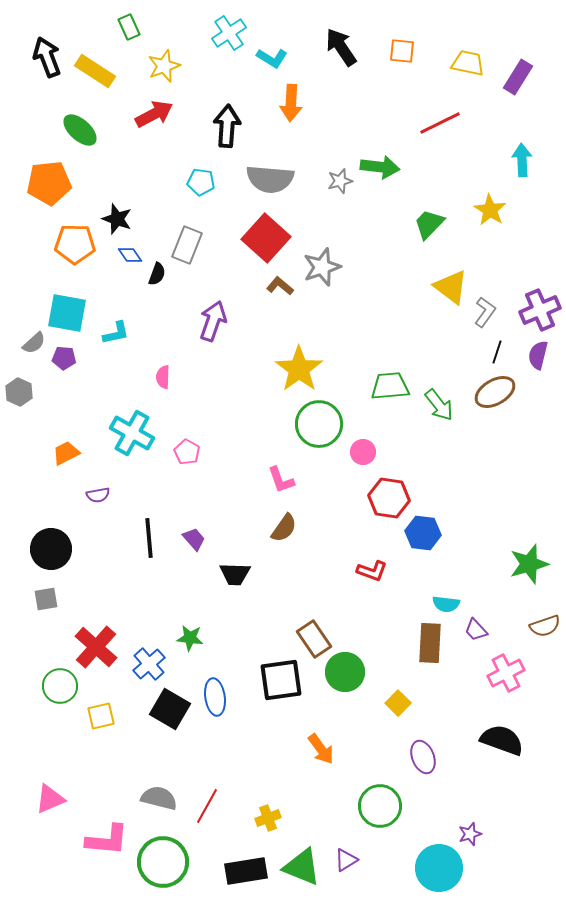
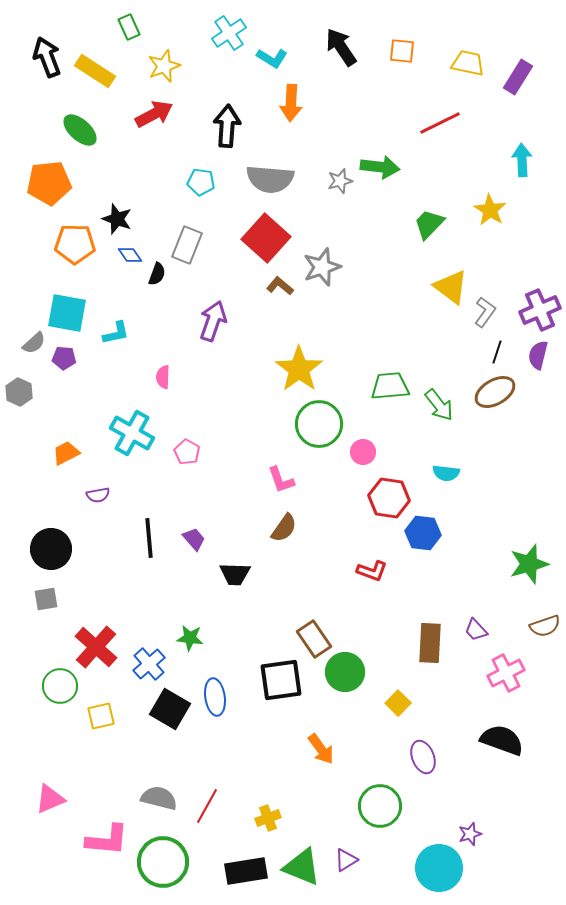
cyan semicircle at (446, 604): moved 131 px up
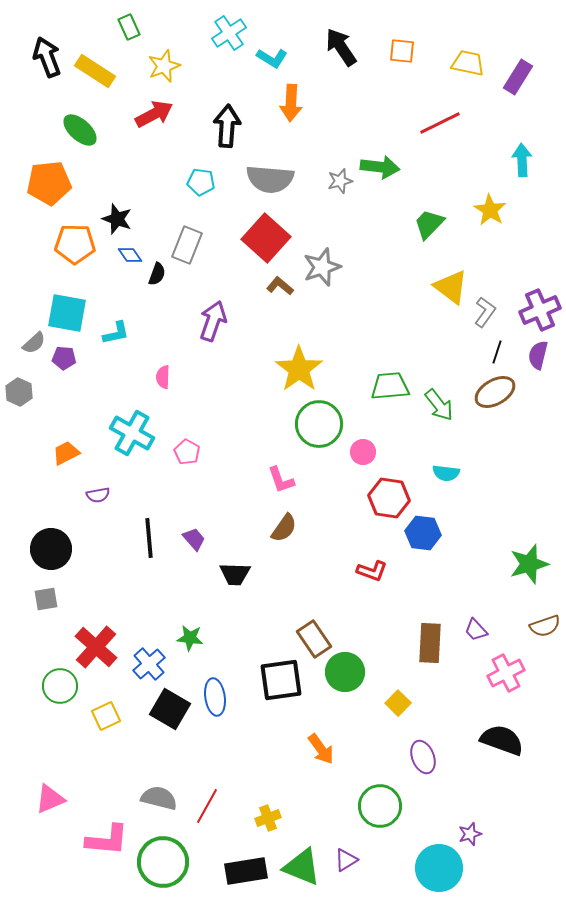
yellow square at (101, 716): moved 5 px right; rotated 12 degrees counterclockwise
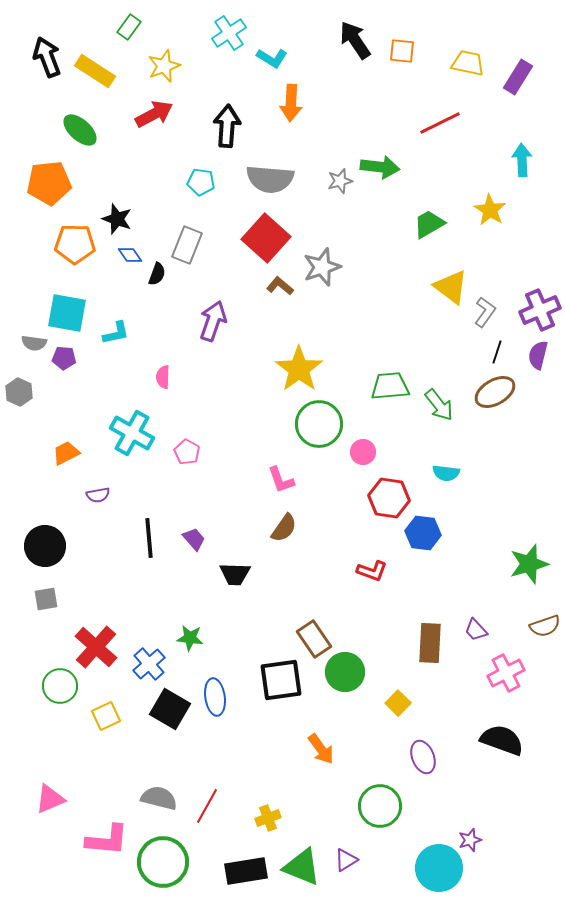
green rectangle at (129, 27): rotated 60 degrees clockwise
black arrow at (341, 47): moved 14 px right, 7 px up
green trapezoid at (429, 224): rotated 16 degrees clockwise
gray semicircle at (34, 343): rotated 50 degrees clockwise
black circle at (51, 549): moved 6 px left, 3 px up
purple star at (470, 834): moved 6 px down
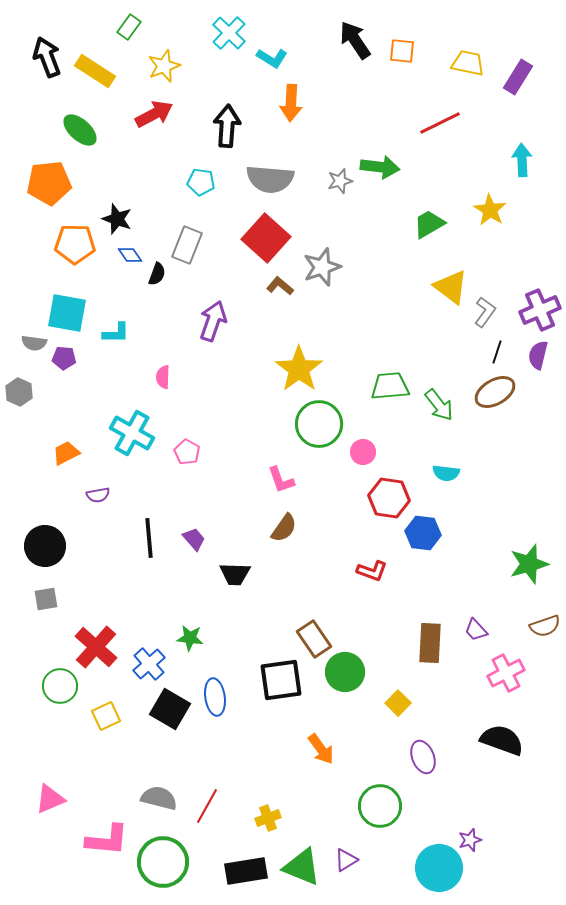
cyan cross at (229, 33): rotated 12 degrees counterclockwise
cyan L-shape at (116, 333): rotated 12 degrees clockwise
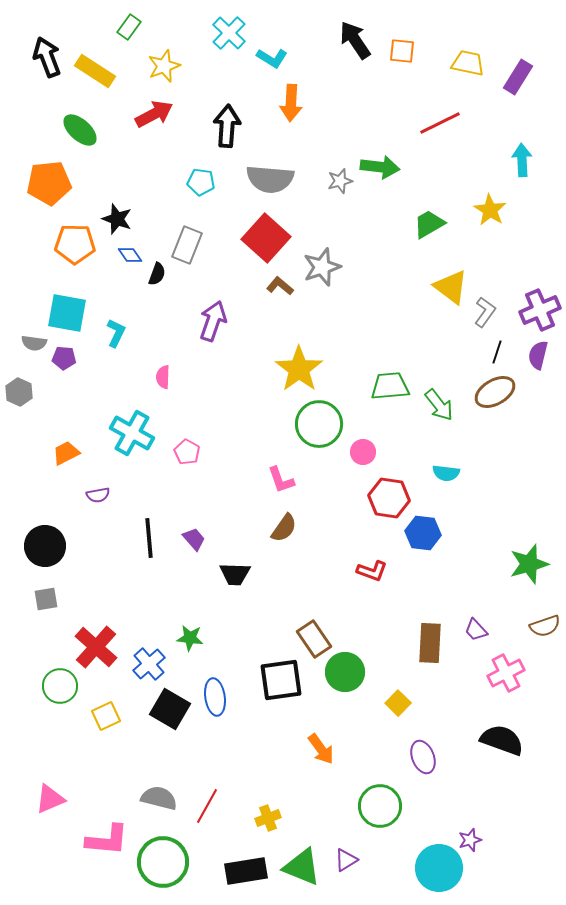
cyan L-shape at (116, 333): rotated 64 degrees counterclockwise
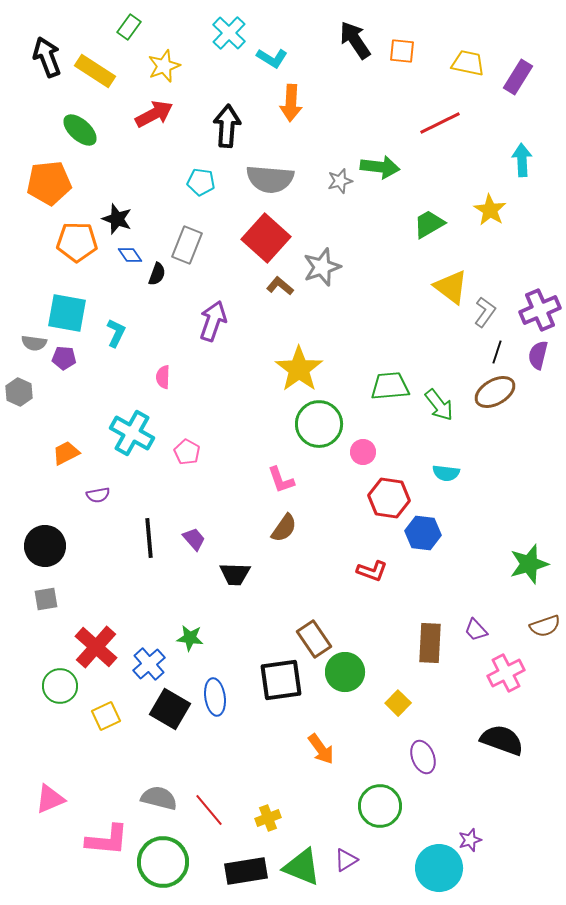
orange pentagon at (75, 244): moved 2 px right, 2 px up
red line at (207, 806): moved 2 px right, 4 px down; rotated 69 degrees counterclockwise
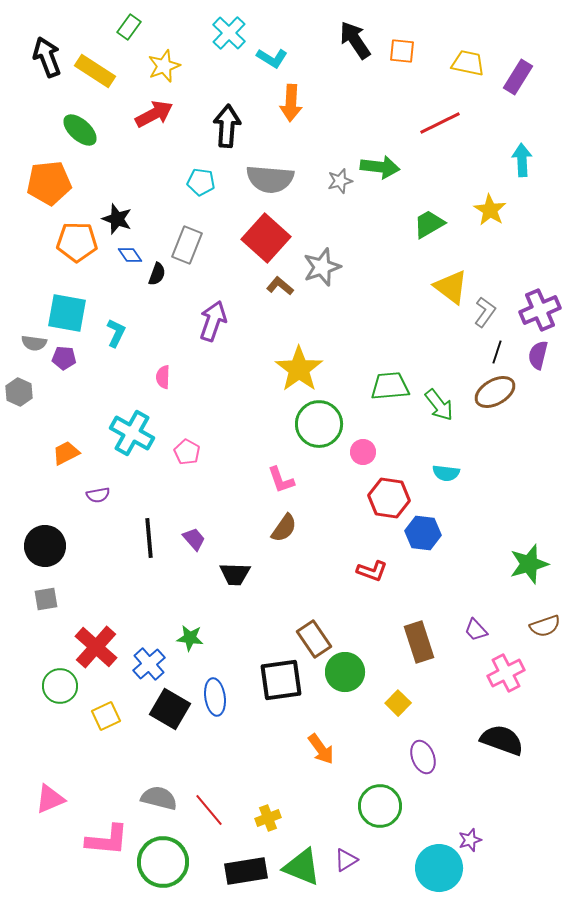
brown rectangle at (430, 643): moved 11 px left, 1 px up; rotated 21 degrees counterclockwise
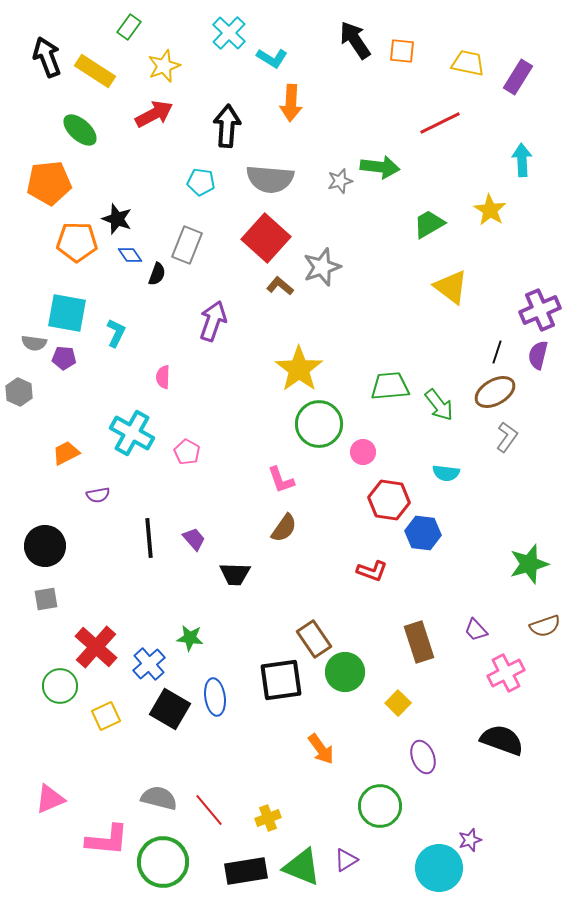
gray L-shape at (485, 312): moved 22 px right, 125 px down
red hexagon at (389, 498): moved 2 px down
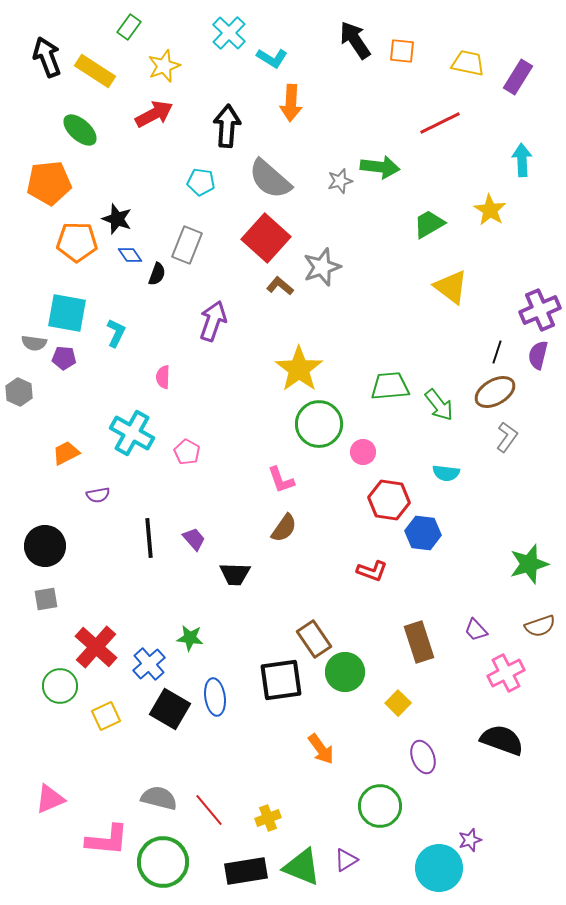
gray semicircle at (270, 179): rotated 36 degrees clockwise
brown semicircle at (545, 626): moved 5 px left
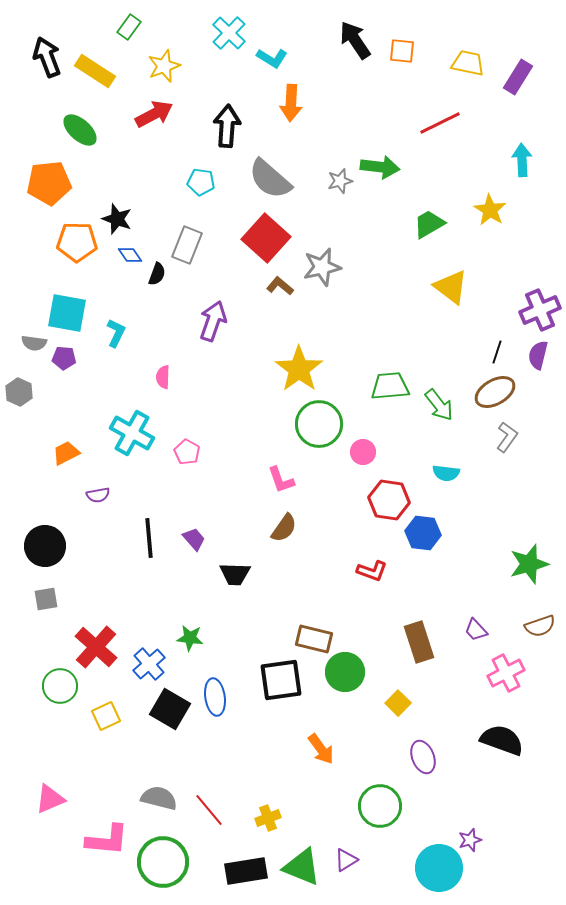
gray star at (322, 267): rotated 6 degrees clockwise
brown rectangle at (314, 639): rotated 42 degrees counterclockwise
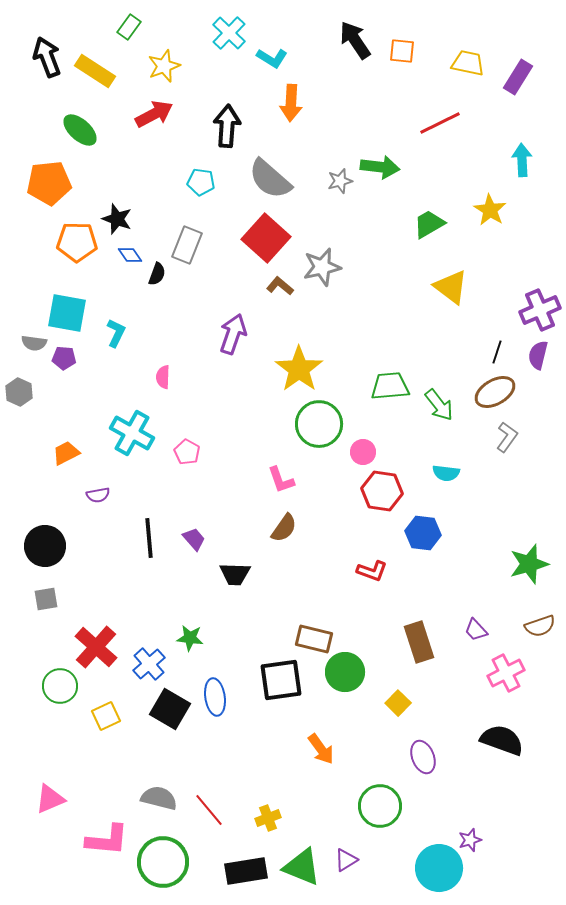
purple arrow at (213, 321): moved 20 px right, 13 px down
red hexagon at (389, 500): moved 7 px left, 9 px up
